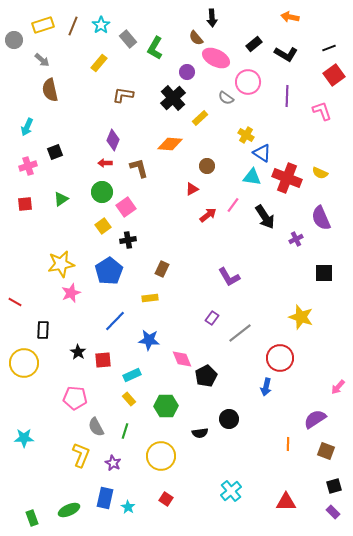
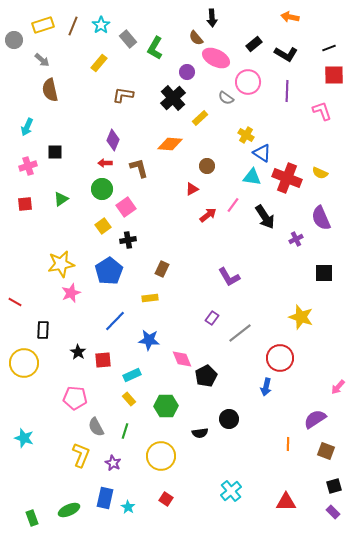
red square at (334, 75): rotated 35 degrees clockwise
purple line at (287, 96): moved 5 px up
black square at (55, 152): rotated 21 degrees clockwise
green circle at (102, 192): moved 3 px up
cyan star at (24, 438): rotated 18 degrees clockwise
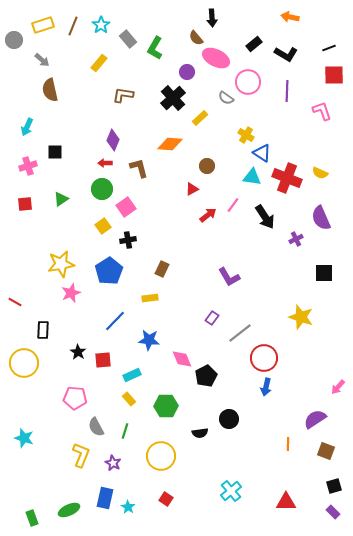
red circle at (280, 358): moved 16 px left
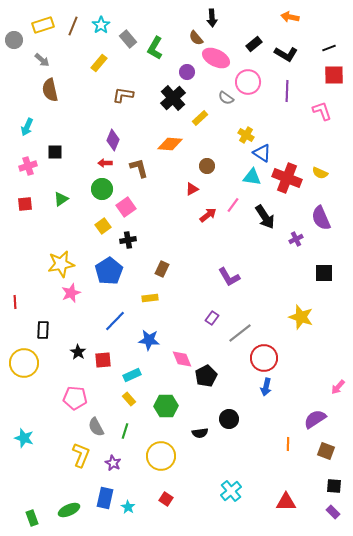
red line at (15, 302): rotated 56 degrees clockwise
black square at (334, 486): rotated 21 degrees clockwise
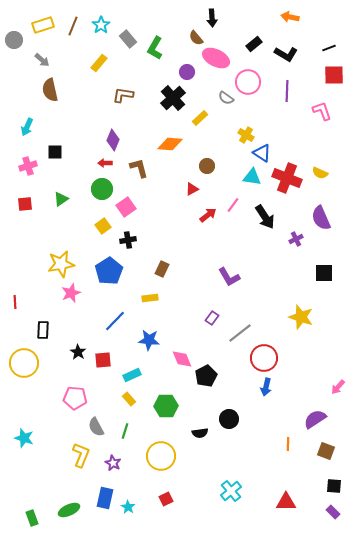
red square at (166, 499): rotated 32 degrees clockwise
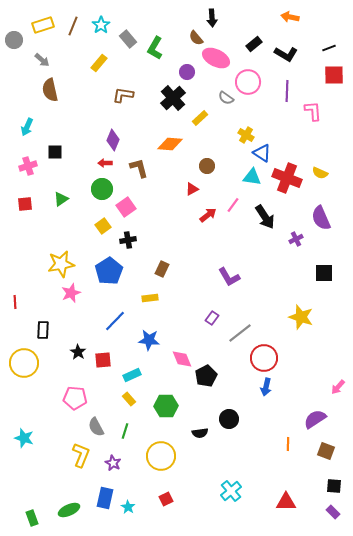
pink L-shape at (322, 111): moved 9 px left; rotated 15 degrees clockwise
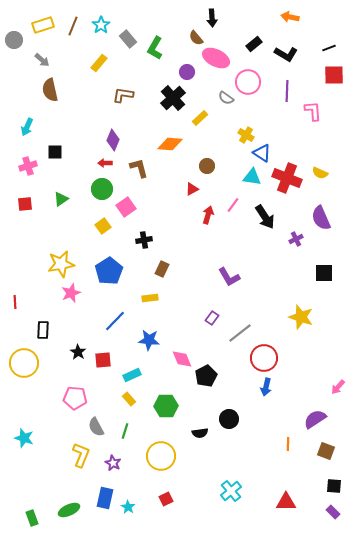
red arrow at (208, 215): rotated 36 degrees counterclockwise
black cross at (128, 240): moved 16 px right
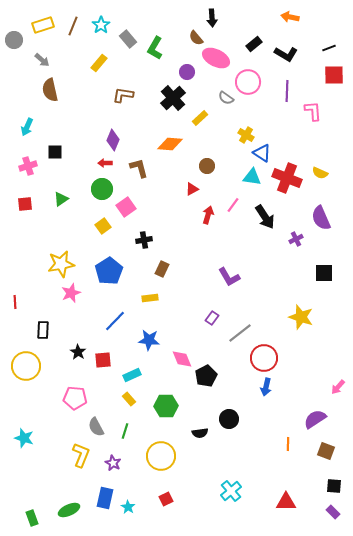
yellow circle at (24, 363): moved 2 px right, 3 px down
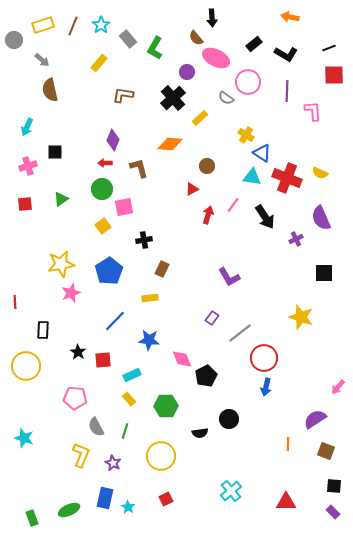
pink square at (126, 207): moved 2 px left; rotated 24 degrees clockwise
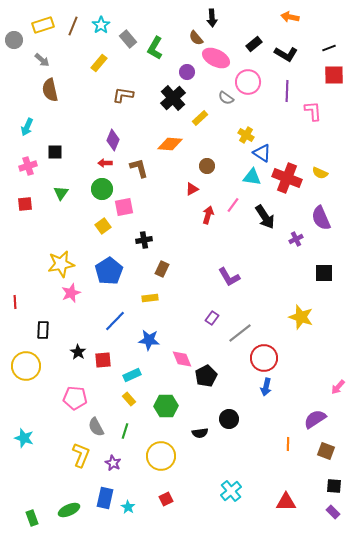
green triangle at (61, 199): moved 6 px up; rotated 21 degrees counterclockwise
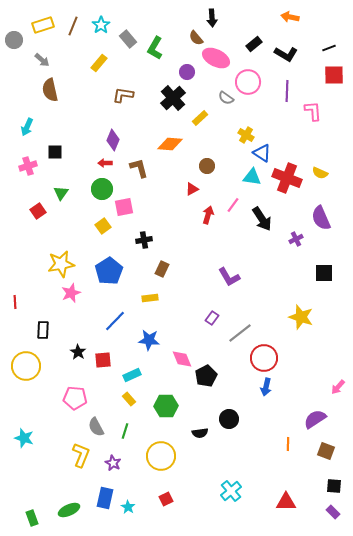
red square at (25, 204): moved 13 px right, 7 px down; rotated 28 degrees counterclockwise
black arrow at (265, 217): moved 3 px left, 2 px down
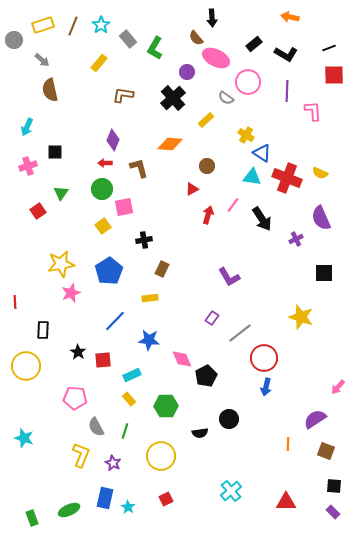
yellow rectangle at (200, 118): moved 6 px right, 2 px down
